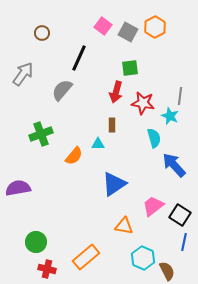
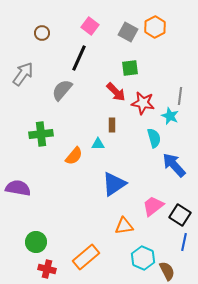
pink square: moved 13 px left
red arrow: rotated 60 degrees counterclockwise
green cross: rotated 15 degrees clockwise
purple semicircle: rotated 20 degrees clockwise
orange triangle: rotated 18 degrees counterclockwise
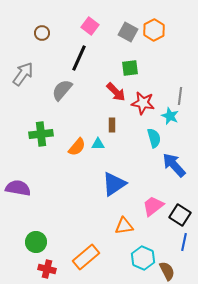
orange hexagon: moved 1 px left, 3 px down
orange semicircle: moved 3 px right, 9 px up
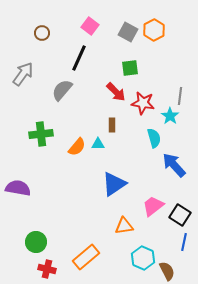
cyan star: rotated 12 degrees clockwise
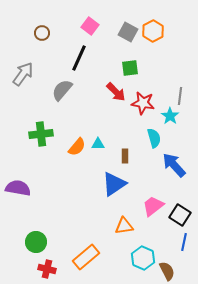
orange hexagon: moved 1 px left, 1 px down
brown rectangle: moved 13 px right, 31 px down
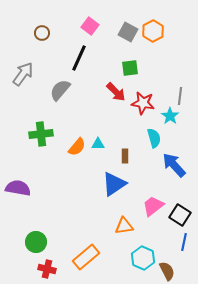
gray semicircle: moved 2 px left
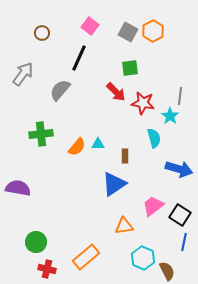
blue arrow: moved 5 px right, 4 px down; rotated 148 degrees clockwise
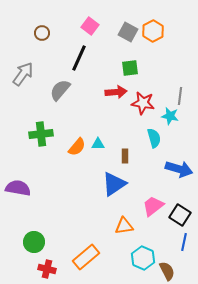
red arrow: rotated 50 degrees counterclockwise
cyan star: rotated 24 degrees counterclockwise
green circle: moved 2 px left
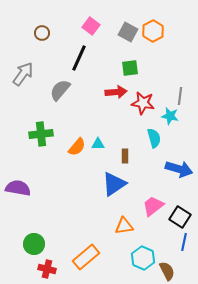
pink square: moved 1 px right
black square: moved 2 px down
green circle: moved 2 px down
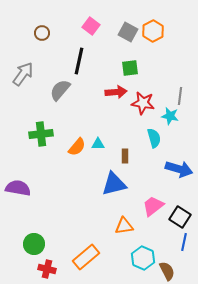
black line: moved 3 px down; rotated 12 degrees counterclockwise
blue triangle: rotated 20 degrees clockwise
